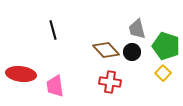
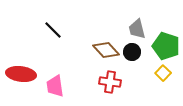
black line: rotated 30 degrees counterclockwise
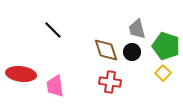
brown diamond: rotated 24 degrees clockwise
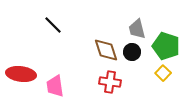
black line: moved 5 px up
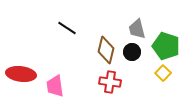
black line: moved 14 px right, 3 px down; rotated 12 degrees counterclockwise
brown diamond: rotated 32 degrees clockwise
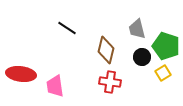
black circle: moved 10 px right, 5 px down
yellow square: rotated 14 degrees clockwise
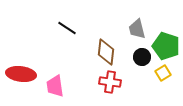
brown diamond: moved 2 px down; rotated 8 degrees counterclockwise
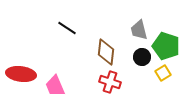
gray trapezoid: moved 2 px right, 1 px down
red cross: rotated 10 degrees clockwise
pink trapezoid: rotated 15 degrees counterclockwise
